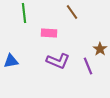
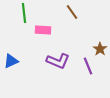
pink rectangle: moved 6 px left, 3 px up
blue triangle: rotated 14 degrees counterclockwise
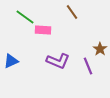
green line: moved 1 px right, 4 px down; rotated 48 degrees counterclockwise
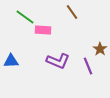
blue triangle: rotated 21 degrees clockwise
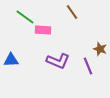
brown star: rotated 16 degrees counterclockwise
blue triangle: moved 1 px up
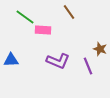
brown line: moved 3 px left
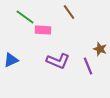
blue triangle: rotated 21 degrees counterclockwise
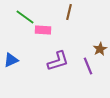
brown line: rotated 49 degrees clockwise
brown star: rotated 24 degrees clockwise
purple L-shape: rotated 40 degrees counterclockwise
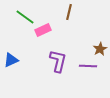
pink rectangle: rotated 28 degrees counterclockwise
purple L-shape: rotated 60 degrees counterclockwise
purple line: rotated 66 degrees counterclockwise
